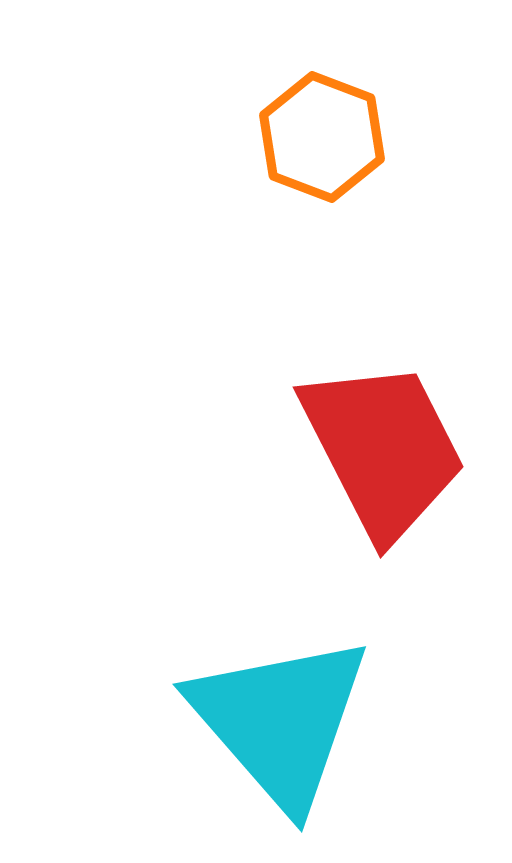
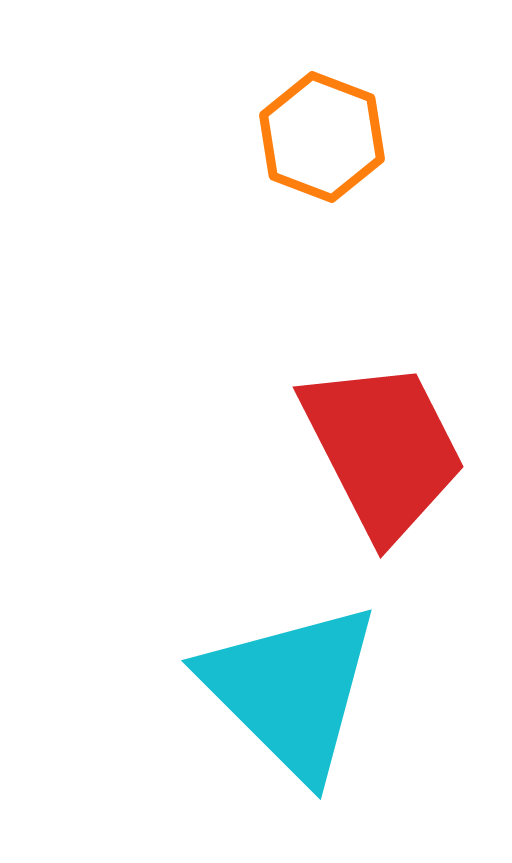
cyan triangle: moved 11 px right, 31 px up; rotated 4 degrees counterclockwise
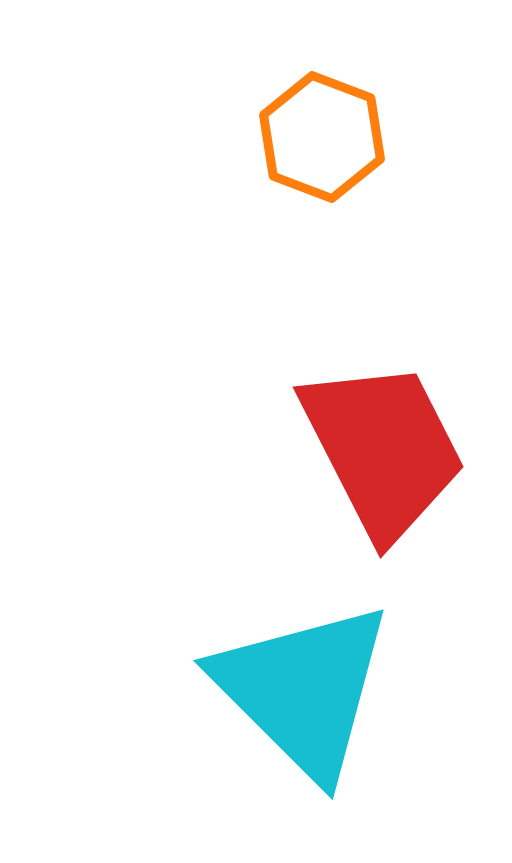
cyan triangle: moved 12 px right
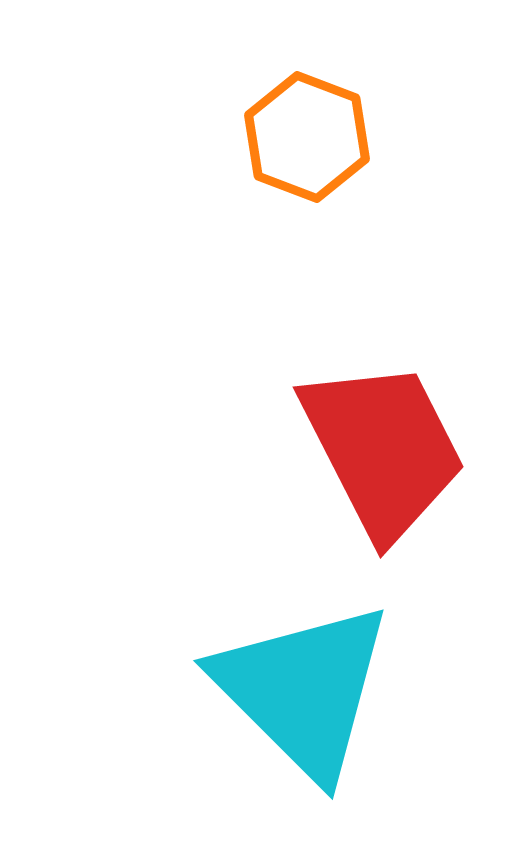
orange hexagon: moved 15 px left
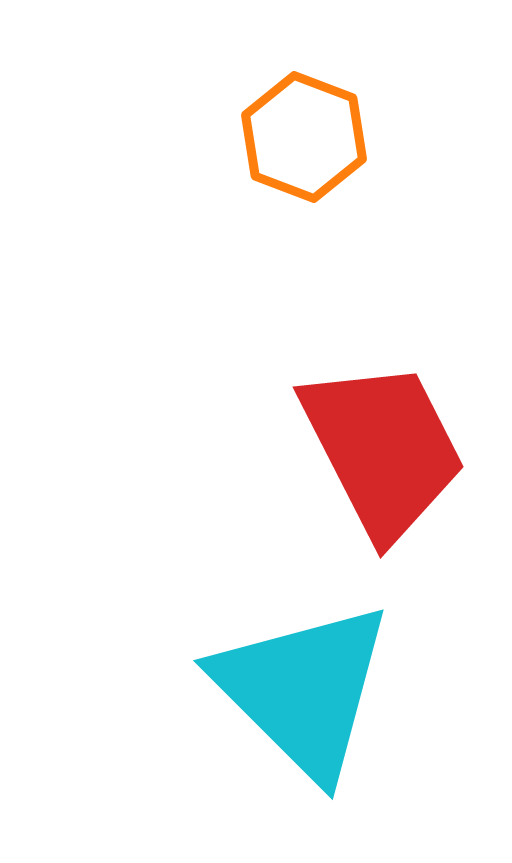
orange hexagon: moved 3 px left
